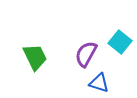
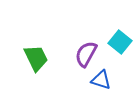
green trapezoid: moved 1 px right, 1 px down
blue triangle: moved 2 px right, 3 px up
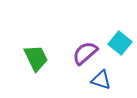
cyan square: moved 1 px down
purple semicircle: moved 1 px left, 1 px up; rotated 20 degrees clockwise
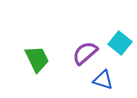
green trapezoid: moved 1 px right, 1 px down
blue triangle: moved 2 px right
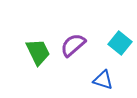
purple semicircle: moved 12 px left, 8 px up
green trapezoid: moved 1 px right, 7 px up
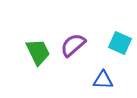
cyan square: rotated 15 degrees counterclockwise
blue triangle: rotated 15 degrees counterclockwise
